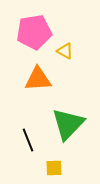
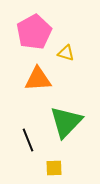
pink pentagon: rotated 20 degrees counterclockwise
yellow triangle: moved 1 px right, 2 px down; rotated 12 degrees counterclockwise
green triangle: moved 2 px left, 2 px up
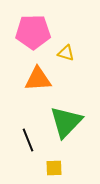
pink pentagon: moved 1 px left; rotated 28 degrees clockwise
